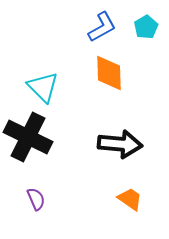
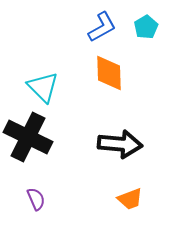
orange trapezoid: rotated 124 degrees clockwise
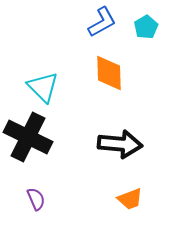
blue L-shape: moved 5 px up
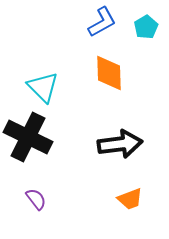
black arrow: rotated 12 degrees counterclockwise
purple semicircle: rotated 15 degrees counterclockwise
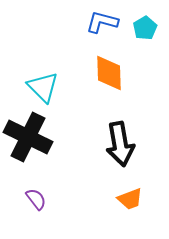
blue L-shape: rotated 136 degrees counterclockwise
cyan pentagon: moved 1 px left, 1 px down
black arrow: rotated 87 degrees clockwise
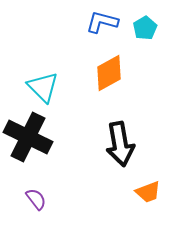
orange diamond: rotated 63 degrees clockwise
orange trapezoid: moved 18 px right, 7 px up
